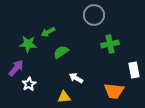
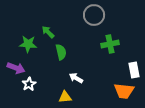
green arrow: rotated 72 degrees clockwise
green semicircle: rotated 112 degrees clockwise
purple arrow: rotated 72 degrees clockwise
orange trapezoid: moved 10 px right
yellow triangle: moved 1 px right
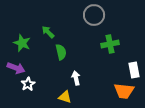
green star: moved 6 px left, 1 px up; rotated 18 degrees clockwise
white arrow: rotated 48 degrees clockwise
white star: moved 1 px left
yellow triangle: rotated 24 degrees clockwise
